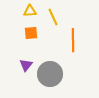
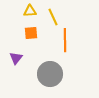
orange line: moved 8 px left
purple triangle: moved 10 px left, 7 px up
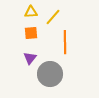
yellow triangle: moved 1 px right, 1 px down
yellow line: rotated 66 degrees clockwise
orange line: moved 2 px down
purple triangle: moved 14 px right
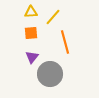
orange line: rotated 15 degrees counterclockwise
purple triangle: moved 2 px right, 1 px up
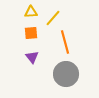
yellow line: moved 1 px down
purple triangle: rotated 16 degrees counterclockwise
gray circle: moved 16 px right
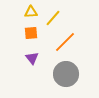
orange line: rotated 60 degrees clockwise
purple triangle: moved 1 px down
